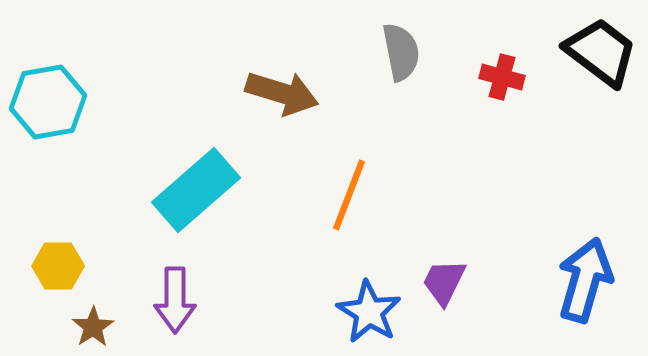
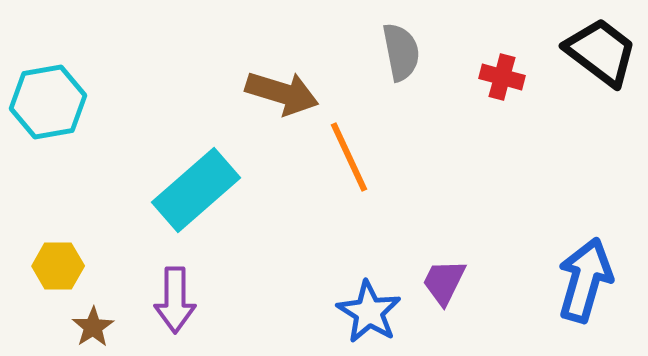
orange line: moved 38 px up; rotated 46 degrees counterclockwise
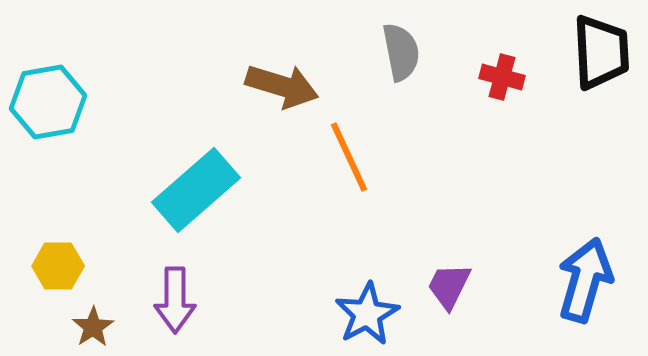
black trapezoid: rotated 50 degrees clockwise
brown arrow: moved 7 px up
purple trapezoid: moved 5 px right, 4 px down
blue star: moved 2 px left, 2 px down; rotated 12 degrees clockwise
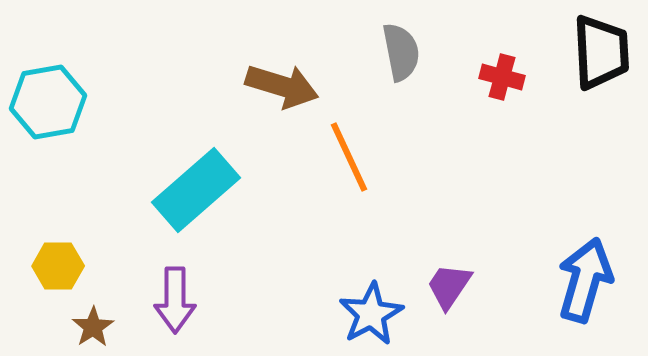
purple trapezoid: rotated 8 degrees clockwise
blue star: moved 4 px right
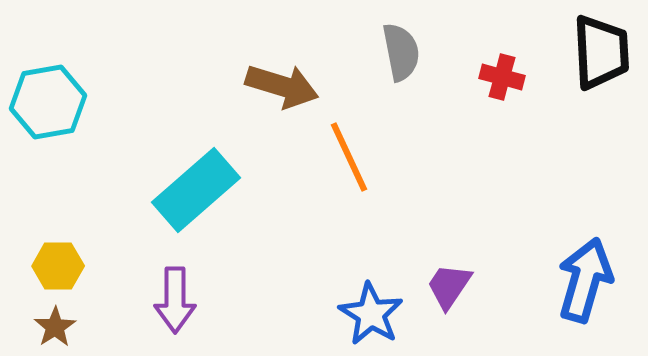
blue star: rotated 12 degrees counterclockwise
brown star: moved 38 px left
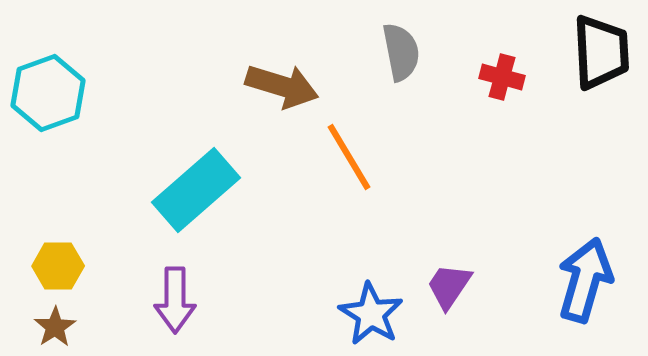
cyan hexagon: moved 9 px up; rotated 10 degrees counterclockwise
orange line: rotated 6 degrees counterclockwise
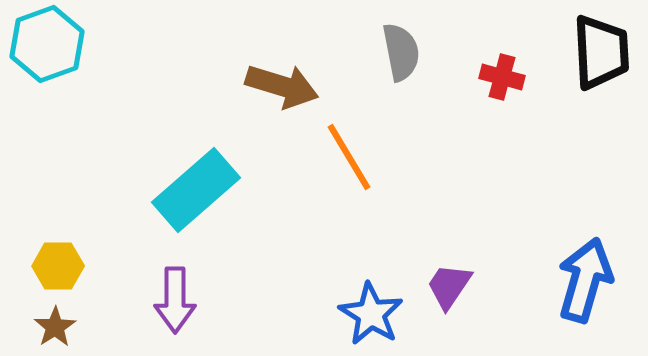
cyan hexagon: moved 1 px left, 49 px up
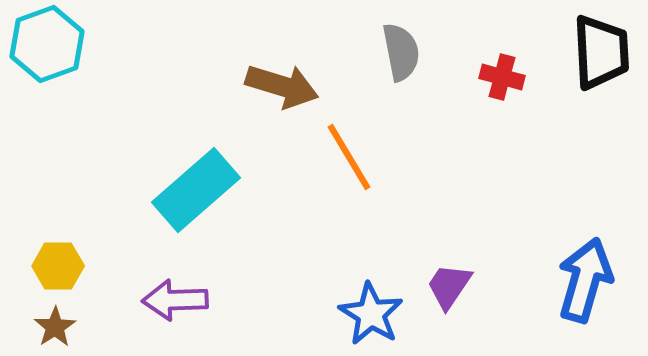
purple arrow: rotated 88 degrees clockwise
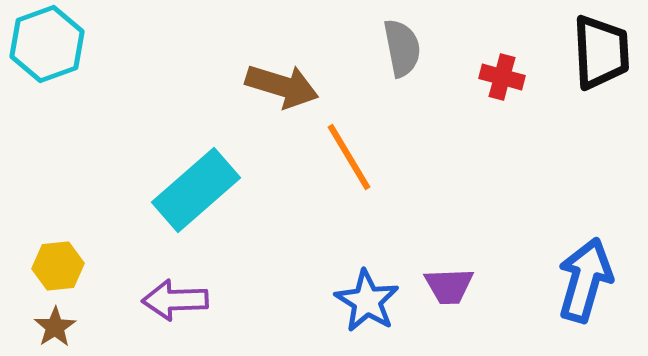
gray semicircle: moved 1 px right, 4 px up
yellow hexagon: rotated 6 degrees counterclockwise
purple trapezoid: rotated 126 degrees counterclockwise
blue star: moved 4 px left, 13 px up
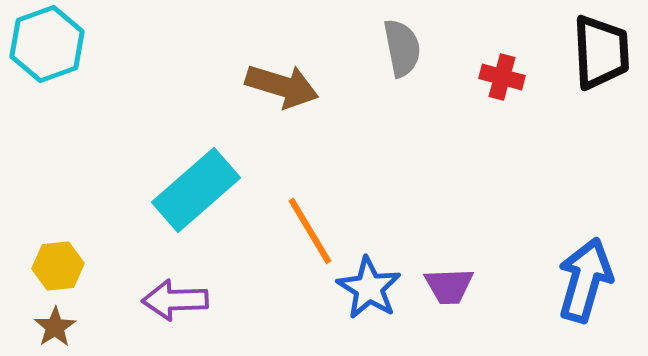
orange line: moved 39 px left, 74 px down
blue star: moved 2 px right, 13 px up
